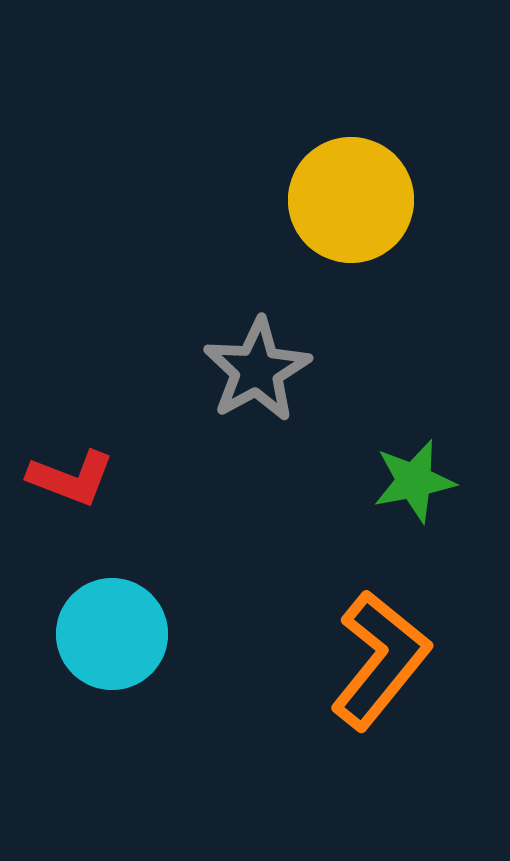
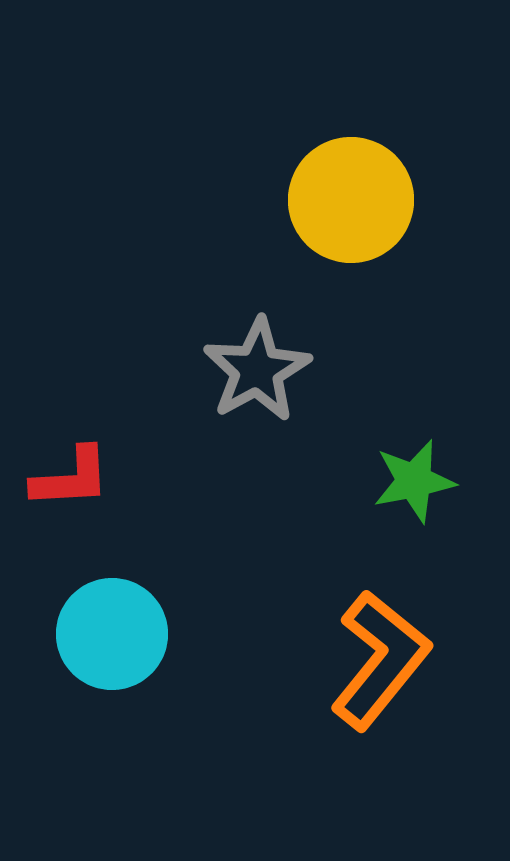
red L-shape: rotated 24 degrees counterclockwise
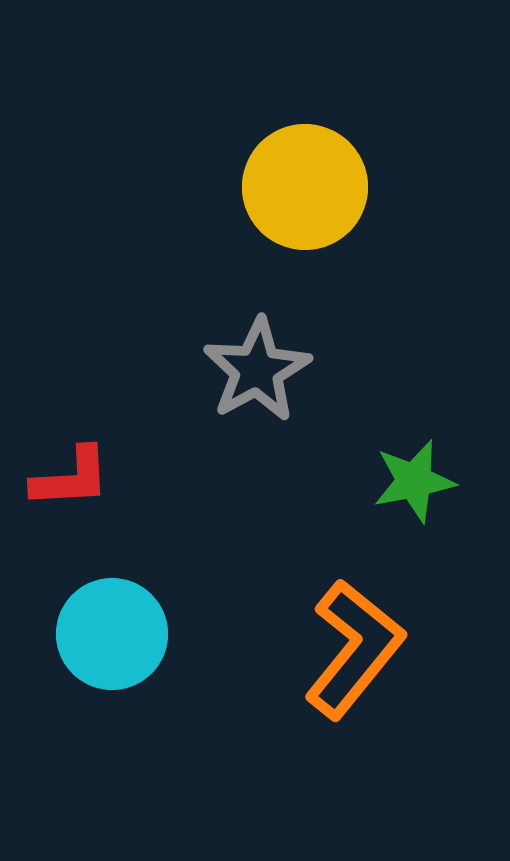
yellow circle: moved 46 px left, 13 px up
orange L-shape: moved 26 px left, 11 px up
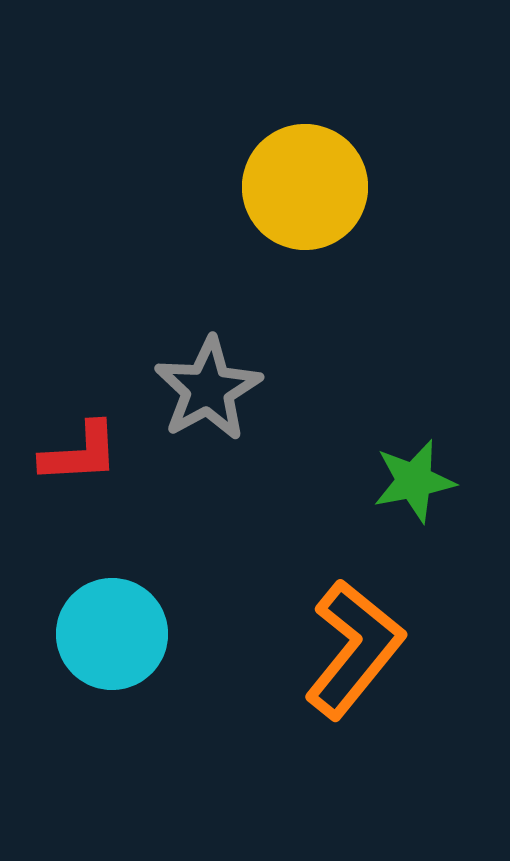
gray star: moved 49 px left, 19 px down
red L-shape: moved 9 px right, 25 px up
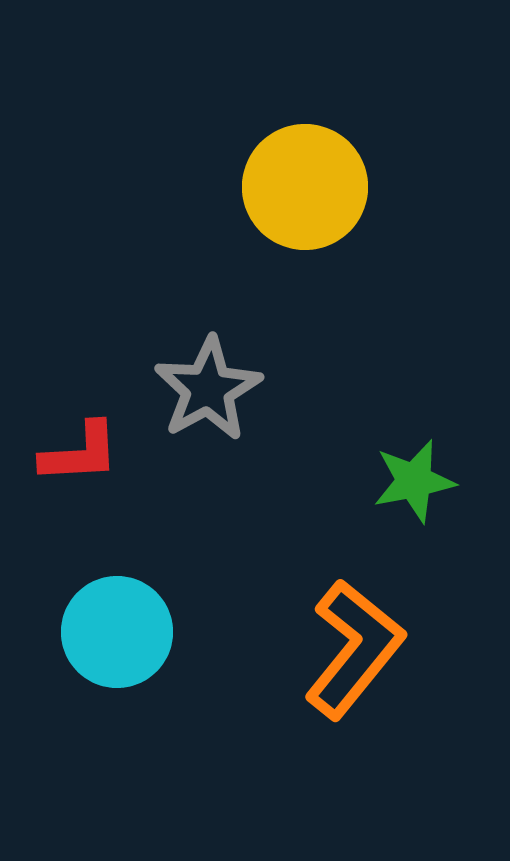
cyan circle: moved 5 px right, 2 px up
